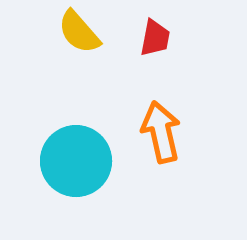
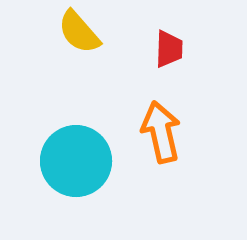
red trapezoid: moved 14 px right, 11 px down; rotated 9 degrees counterclockwise
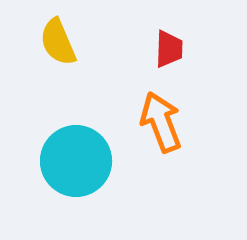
yellow semicircle: moved 21 px left, 10 px down; rotated 18 degrees clockwise
orange arrow: moved 10 px up; rotated 8 degrees counterclockwise
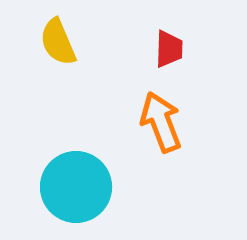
cyan circle: moved 26 px down
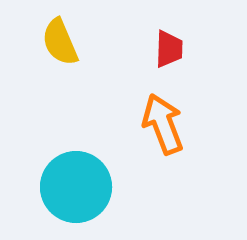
yellow semicircle: moved 2 px right
orange arrow: moved 2 px right, 2 px down
